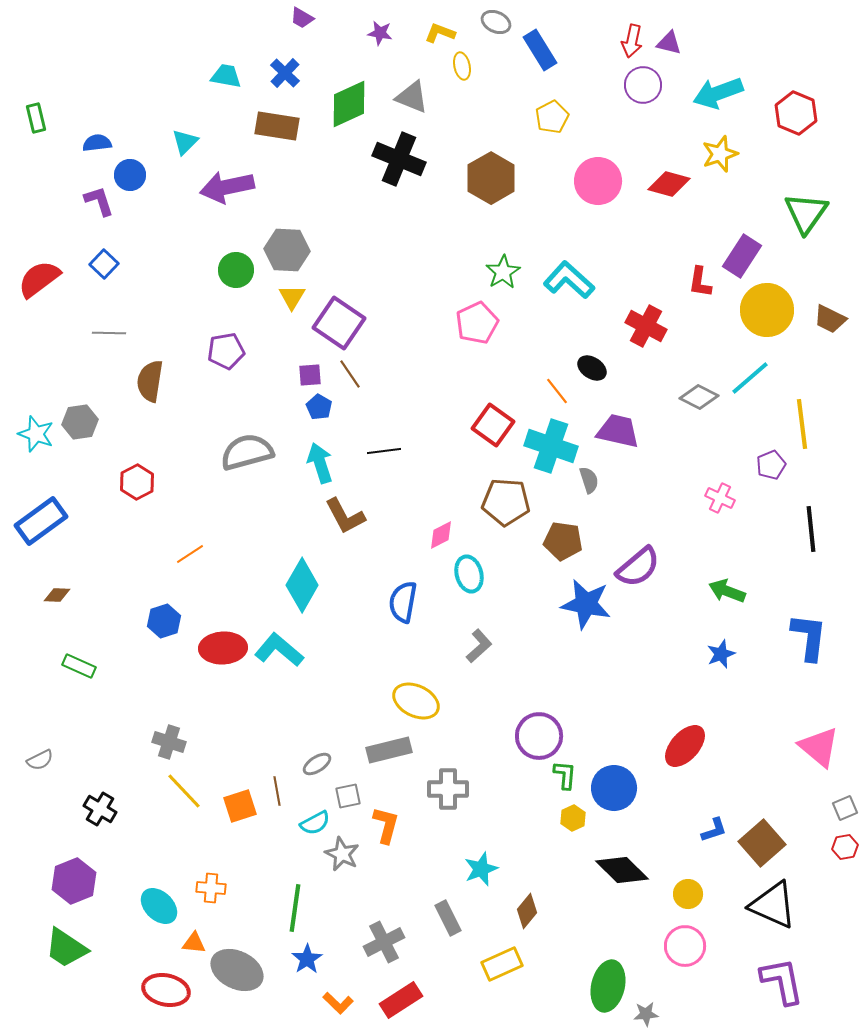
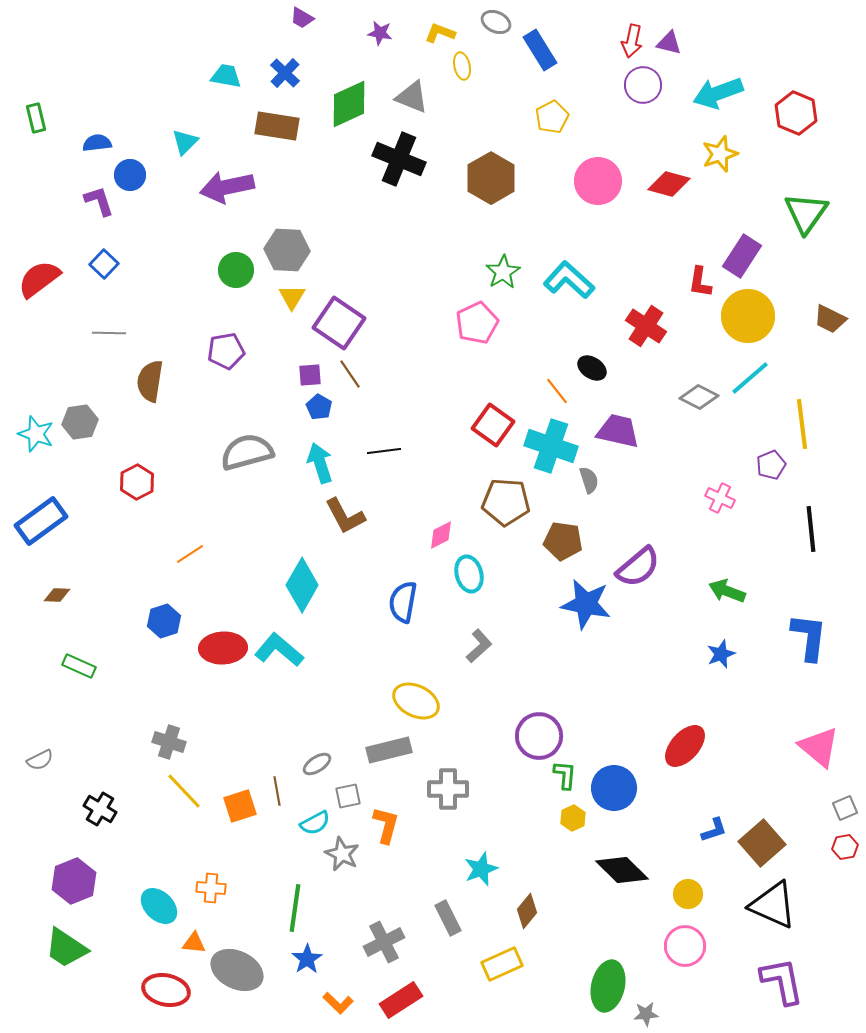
yellow circle at (767, 310): moved 19 px left, 6 px down
red cross at (646, 326): rotated 6 degrees clockwise
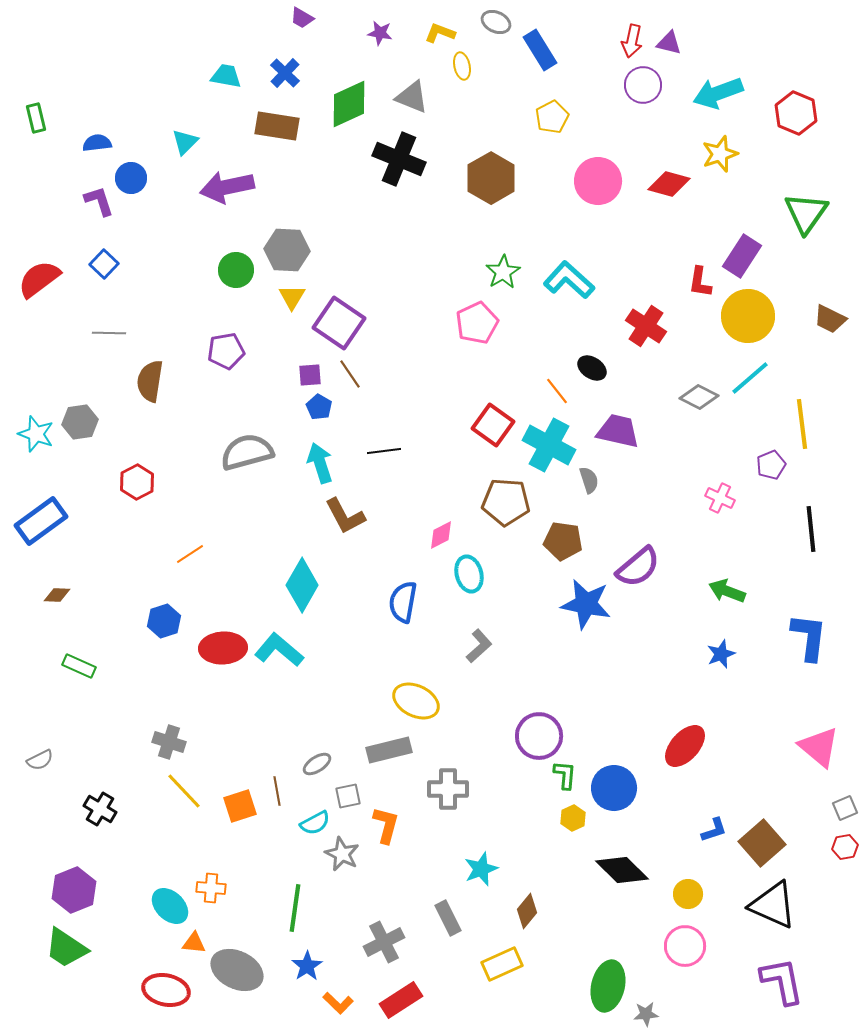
blue circle at (130, 175): moved 1 px right, 3 px down
cyan cross at (551, 446): moved 2 px left, 1 px up; rotated 9 degrees clockwise
purple hexagon at (74, 881): moved 9 px down
cyan ellipse at (159, 906): moved 11 px right
blue star at (307, 959): moved 7 px down
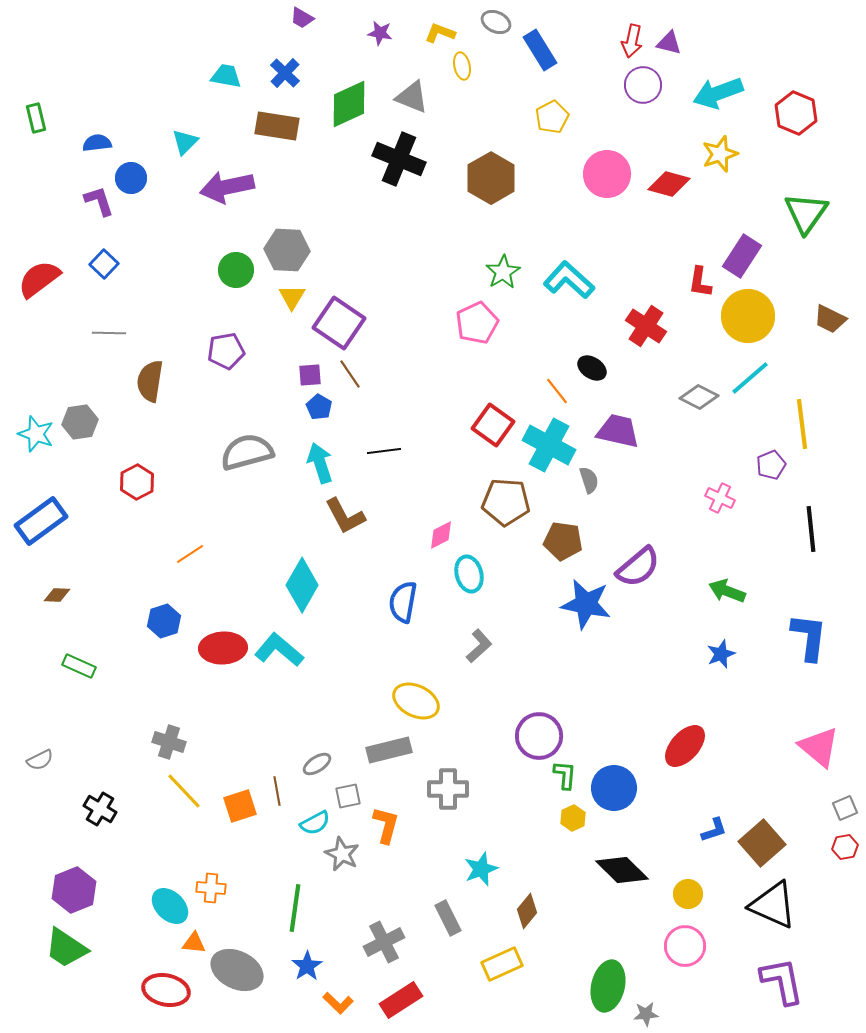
pink circle at (598, 181): moved 9 px right, 7 px up
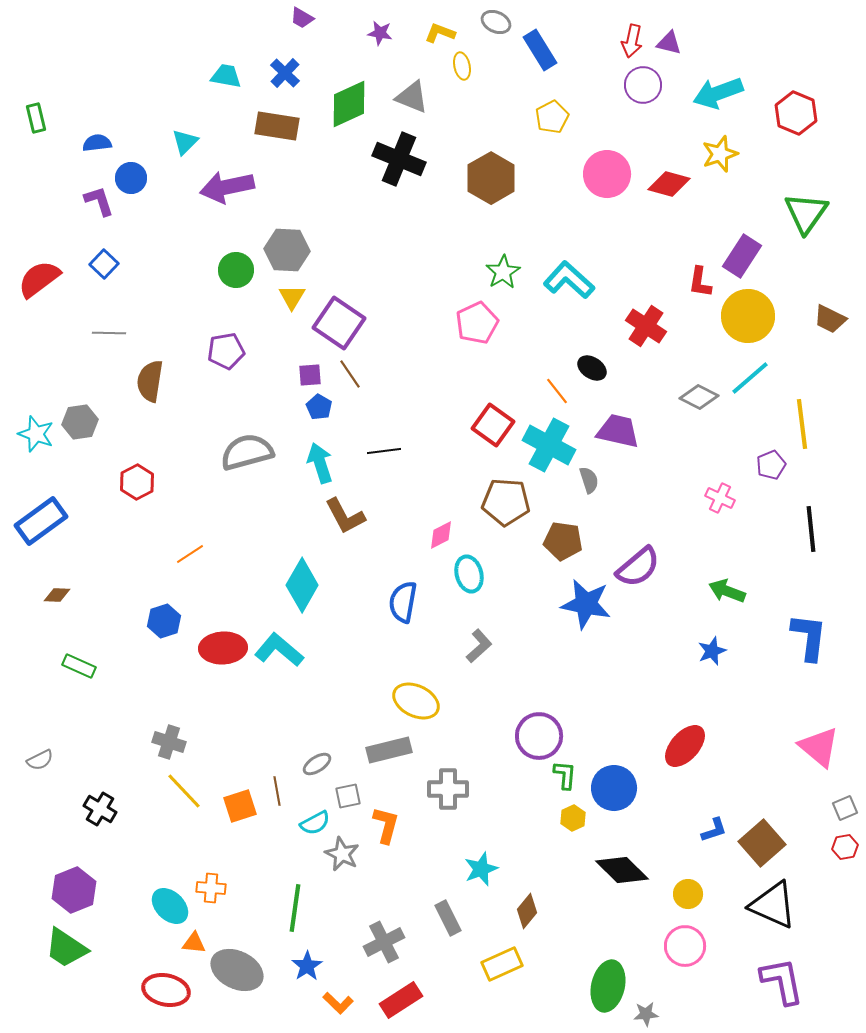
blue star at (721, 654): moved 9 px left, 3 px up
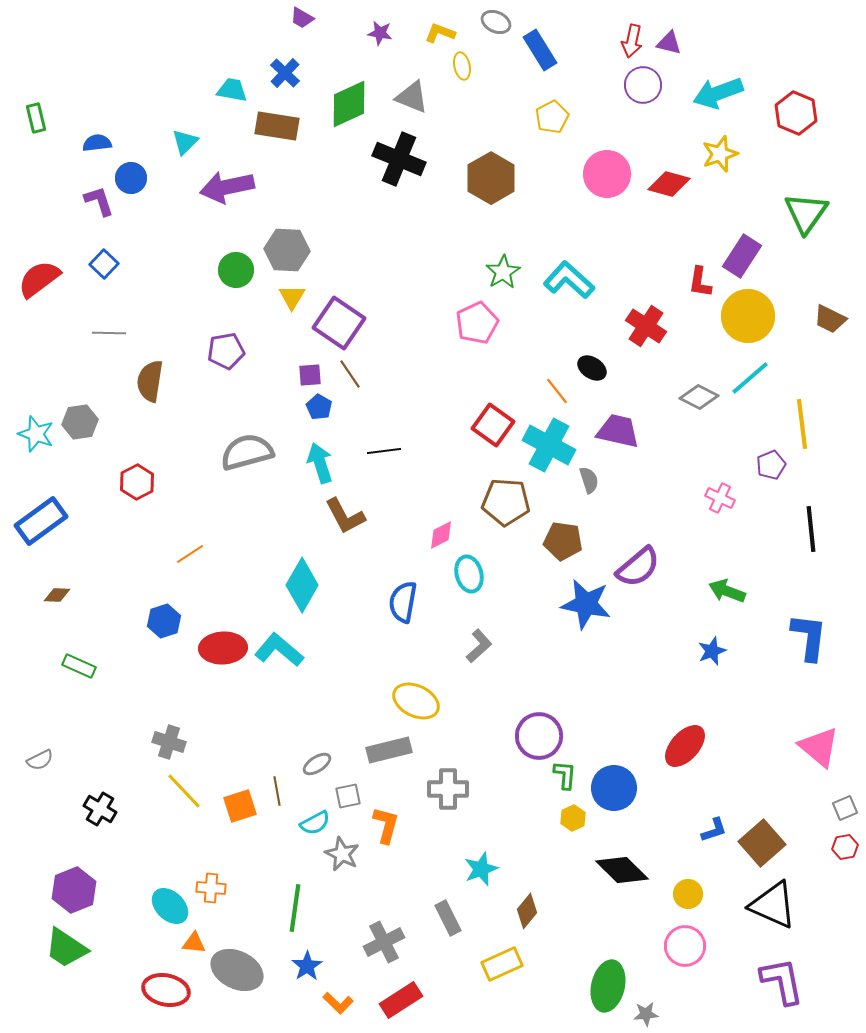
cyan trapezoid at (226, 76): moved 6 px right, 14 px down
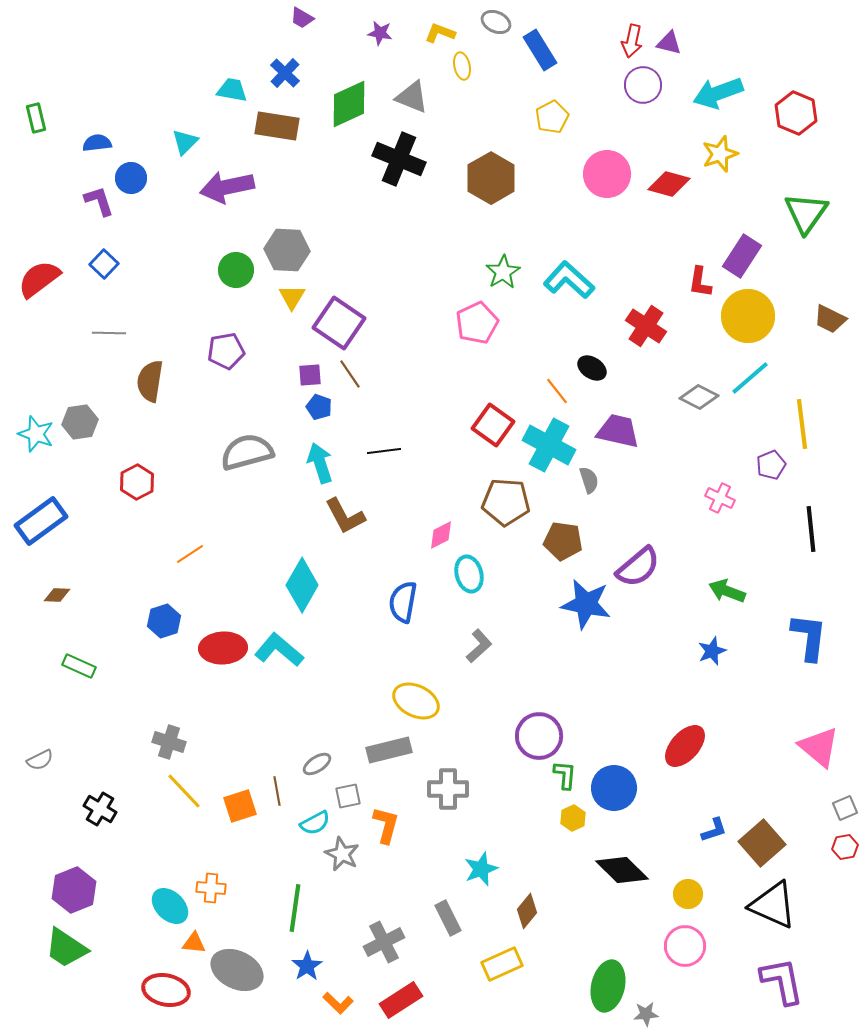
blue pentagon at (319, 407): rotated 10 degrees counterclockwise
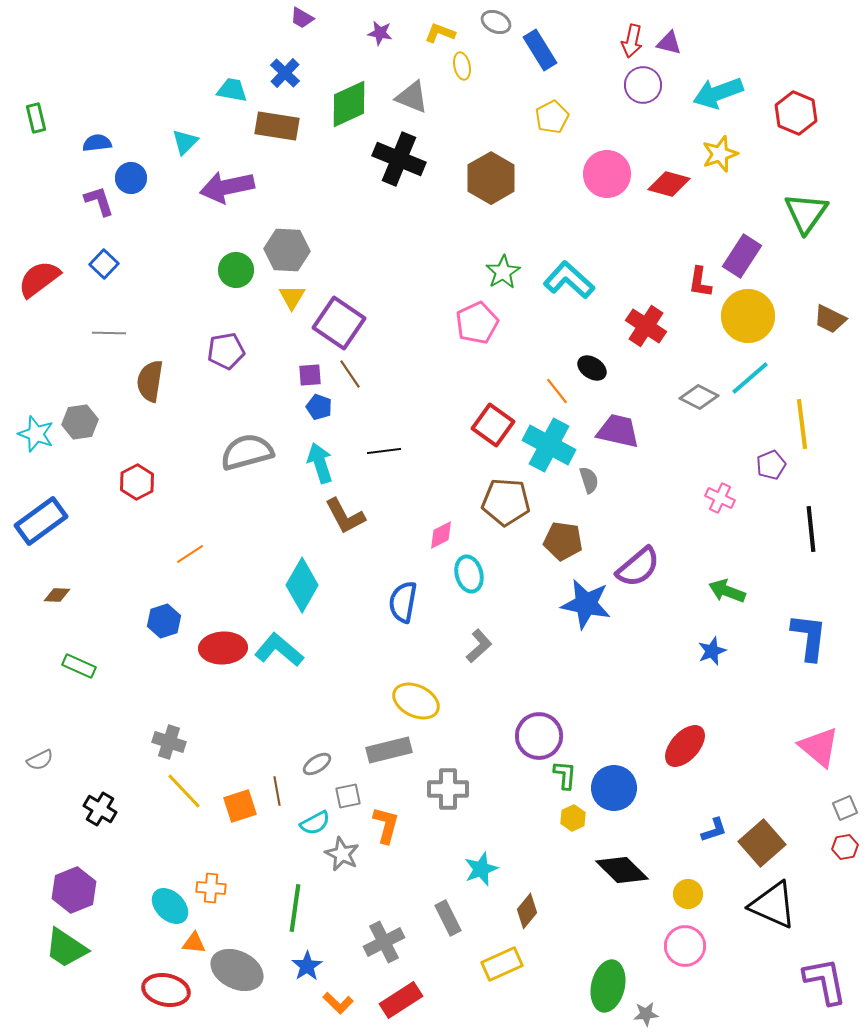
purple L-shape at (782, 981): moved 43 px right
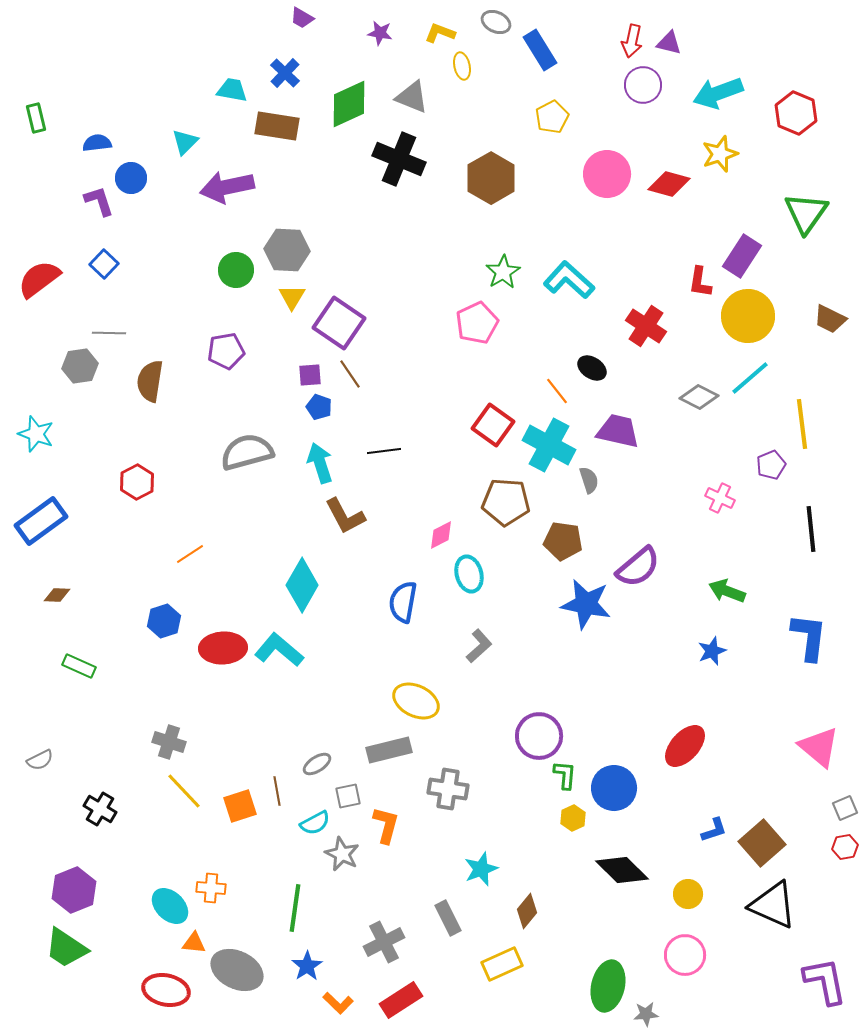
gray hexagon at (80, 422): moved 56 px up
gray cross at (448, 789): rotated 9 degrees clockwise
pink circle at (685, 946): moved 9 px down
